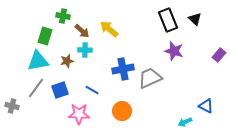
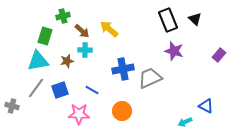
green cross: rotated 24 degrees counterclockwise
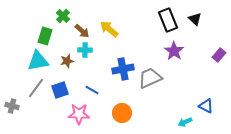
green cross: rotated 32 degrees counterclockwise
purple star: rotated 18 degrees clockwise
orange circle: moved 2 px down
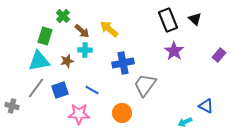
cyan triangle: moved 1 px right
blue cross: moved 6 px up
gray trapezoid: moved 5 px left, 7 px down; rotated 30 degrees counterclockwise
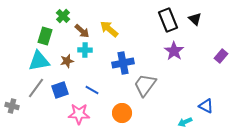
purple rectangle: moved 2 px right, 1 px down
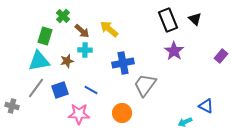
blue line: moved 1 px left
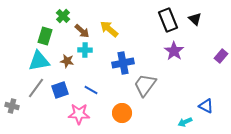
brown star: rotated 24 degrees clockwise
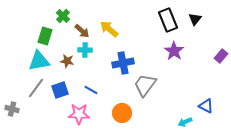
black triangle: rotated 24 degrees clockwise
gray cross: moved 3 px down
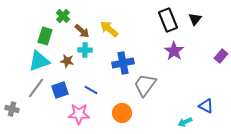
cyan triangle: rotated 10 degrees counterclockwise
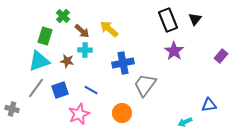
blue triangle: moved 3 px right, 1 px up; rotated 35 degrees counterclockwise
pink star: rotated 25 degrees counterclockwise
